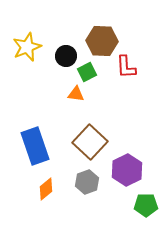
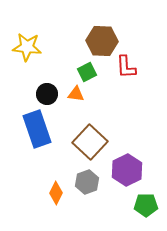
yellow star: rotated 28 degrees clockwise
black circle: moved 19 px left, 38 px down
blue rectangle: moved 2 px right, 17 px up
orange diamond: moved 10 px right, 4 px down; rotated 25 degrees counterclockwise
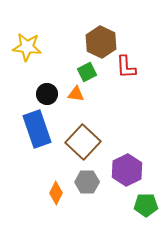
brown hexagon: moved 1 px left, 1 px down; rotated 24 degrees clockwise
brown square: moved 7 px left
gray hexagon: rotated 20 degrees clockwise
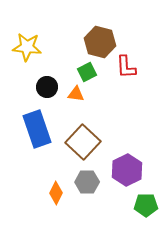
brown hexagon: moved 1 px left; rotated 12 degrees counterclockwise
black circle: moved 7 px up
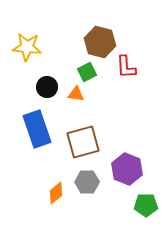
brown square: rotated 32 degrees clockwise
purple hexagon: moved 1 px up; rotated 12 degrees counterclockwise
orange diamond: rotated 25 degrees clockwise
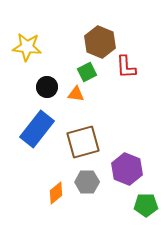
brown hexagon: rotated 8 degrees clockwise
blue rectangle: rotated 57 degrees clockwise
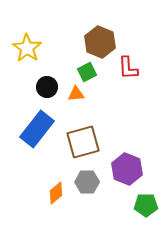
yellow star: moved 1 px down; rotated 28 degrees clockwise
red L-shape: moved 2 px right, 1 px down
orange triangle: rotated 12 degrees counterclockwise
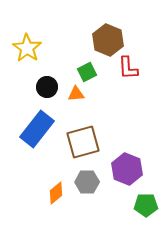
brown hexagon: moved 8 px right, 2 px up
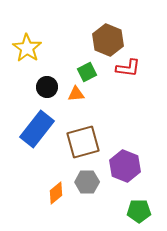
red L-shape: rotated 80 degrees counterclockwise
purple hexagon: moved 2 px left, 3 px up
green pentagon: moved 7 px left, 6 px down
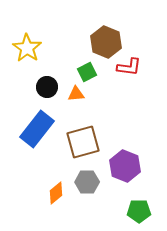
brown hexagon: moved 2 px left, 2 px down
red L-shape: moved 1 px right, 1 px up
